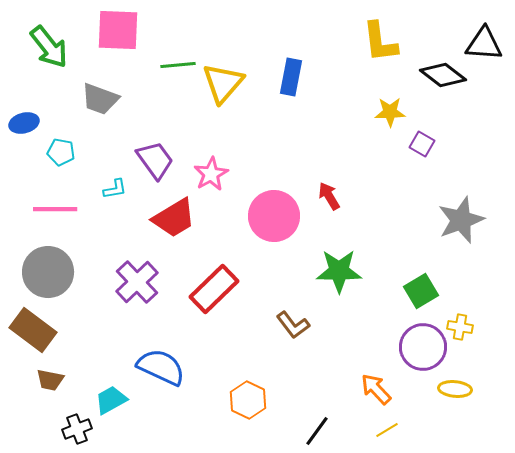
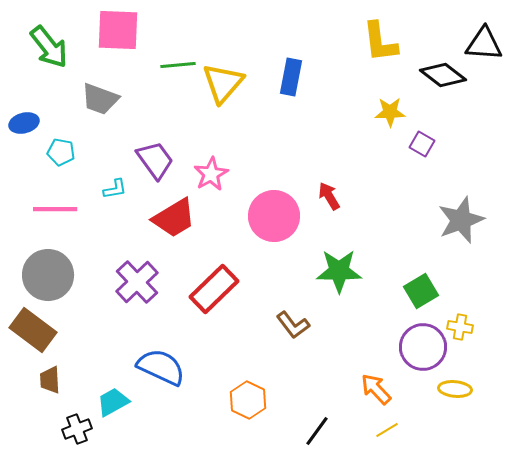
gray circle: moved 3 px down
brown trapezoid: rotated 76 degrees clockwise
cyan trapezoid: moved 2 px right, 2 px down
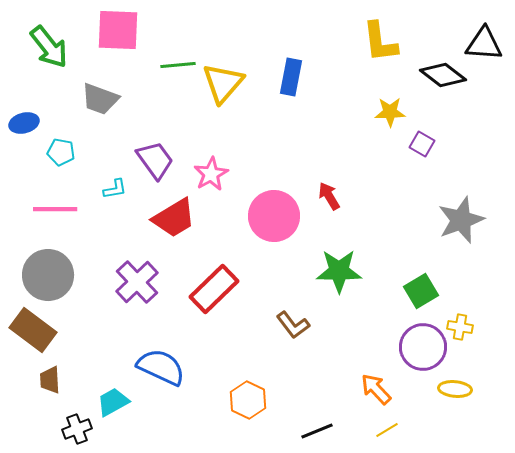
black line: rotated 32 degrees clockwise
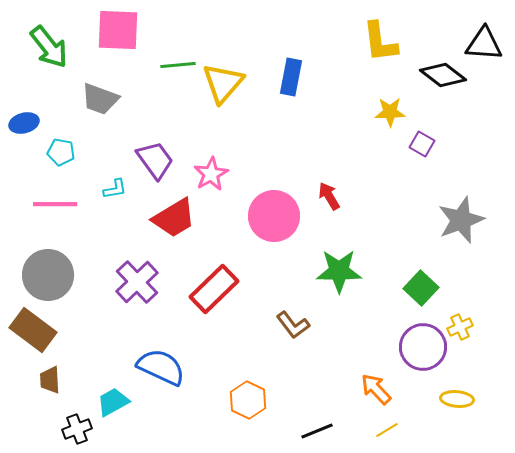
pink line: moved 5 px up
green square: moved 3 px up; rotated 16 degrees counterclockwise
yellow cross: rotated 35 degrees counterclockwise
yellow ellipse: moved 2 px right, 10 px down
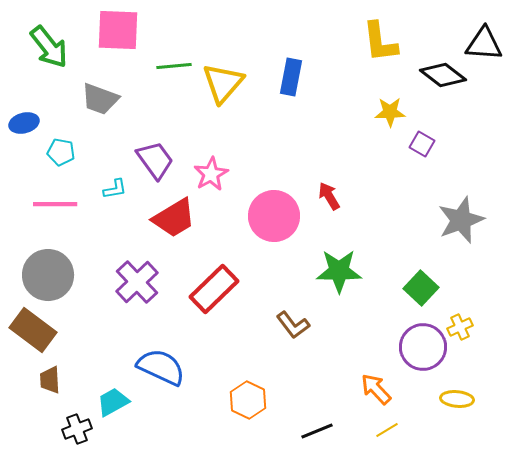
green line: moved 4 px left, 1 px down
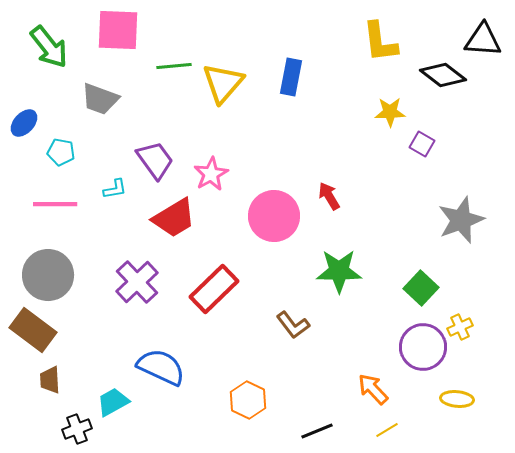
black triangle: moved 1 px left, 4 px up
blue ellipse: rotated 32 degrees counterclockwise
orange arrow: moved 3 px left
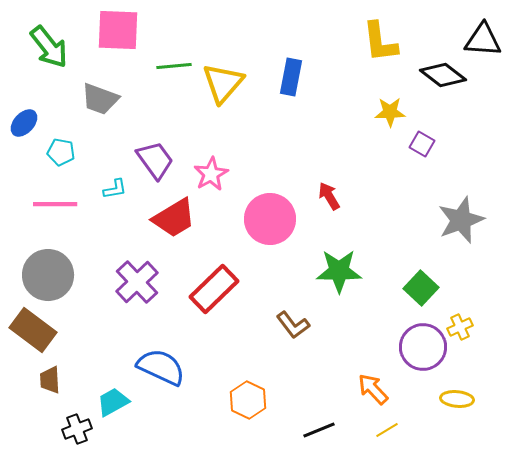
pink circle: moved 4 px left, 3 px down
black line: moved 2 px right, 1 px up
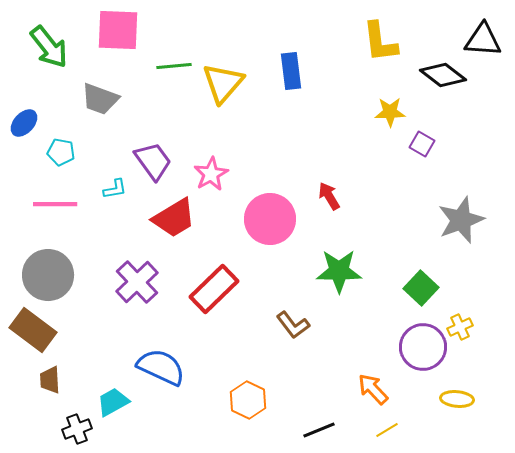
blue rectangle: moved 6 px up; rotated 18 degrees counterclockwise
purple trapezoid: moved 2 px left, 1 px down
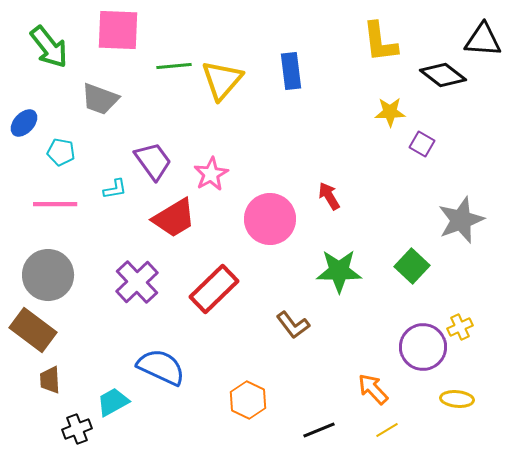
yellow triangle: moved 1 px left, 3 px up
green square: moved 9 px left, 22 px up
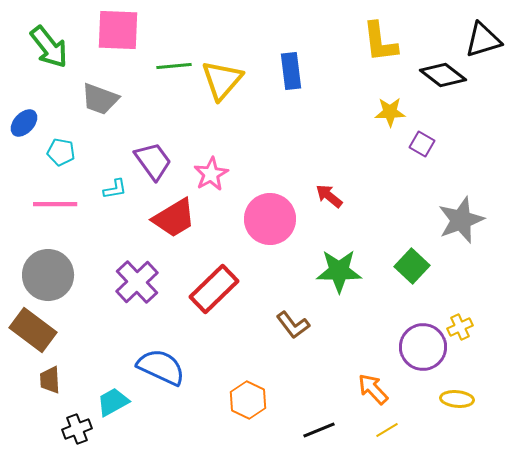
black triangle: rotated 21 degrees counterclockwise
red arrow: rotated 20 degrees counterclockwise
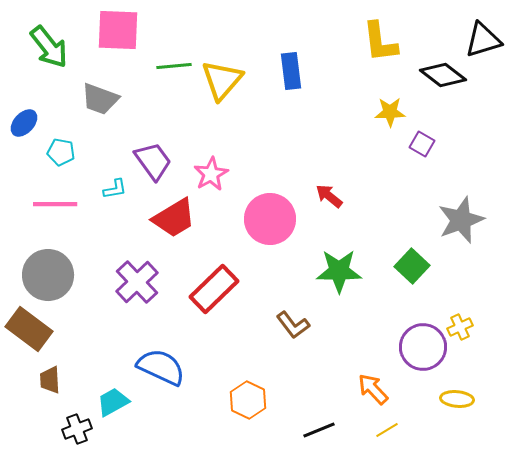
brown rectangle: moved 4 px left, 1 px up
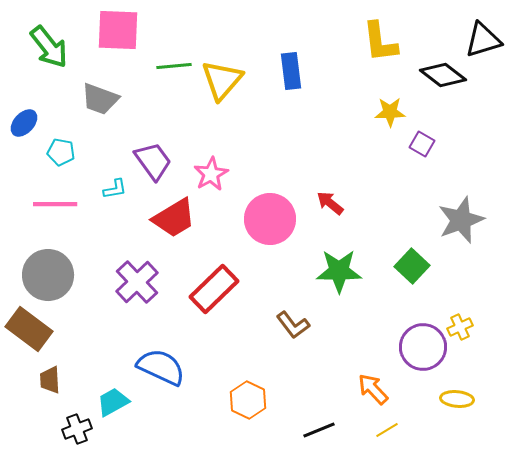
red arrow: moved 1 px right, 7 px down
